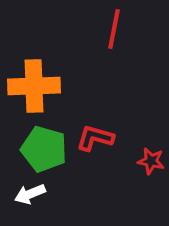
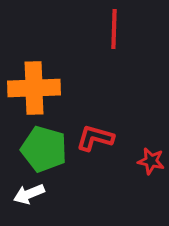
red line: rotated 9 degrees counterclockwise
orange cross: moved 2 px down
white arrow: moved 1 px left
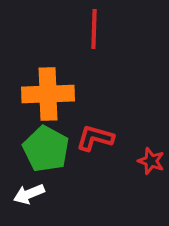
red line: moved 20 px left
orange cross: moved 14 px right, 6 px down
green pentagon: moved 2 px right; rotated 12 degrees clockwise
red star: rotated 8 degrees clockwise
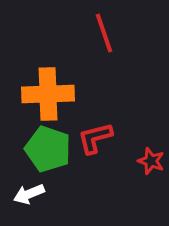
red line: moved 10 px right, 4 px down; rotated 21 degrees counterclockwise
red L-shape: rotated 30 degrees counterclockwise
green pentagon: moved 2 px right; rotated 9 degrees counterclockwise
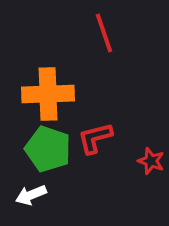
white arrow: moved 2 px right, 1 px down
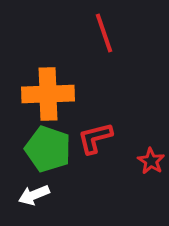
red star: rotated 12 degrees clockwise
white arrow: moved 3 px right
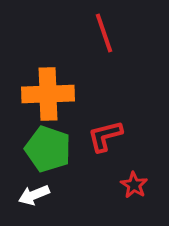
red L-shape: moved 10 px right, 2 px up
red star: moved 17 px left, 24 px down
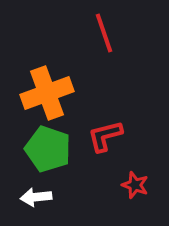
orange cross: moved 1 px left, 1 px up; rotated 18 degrees counterclockwise
red star: moved 1 px right; rotated 12 degrees counterclockwise
white arrow: moved 2 px right, 2 px down; rotated 16 degrees clockwise
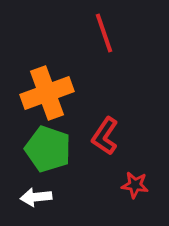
red L-shape: rotated 42 degrees counterclockwise
red star: rotated 12 degrees counterclockwise
